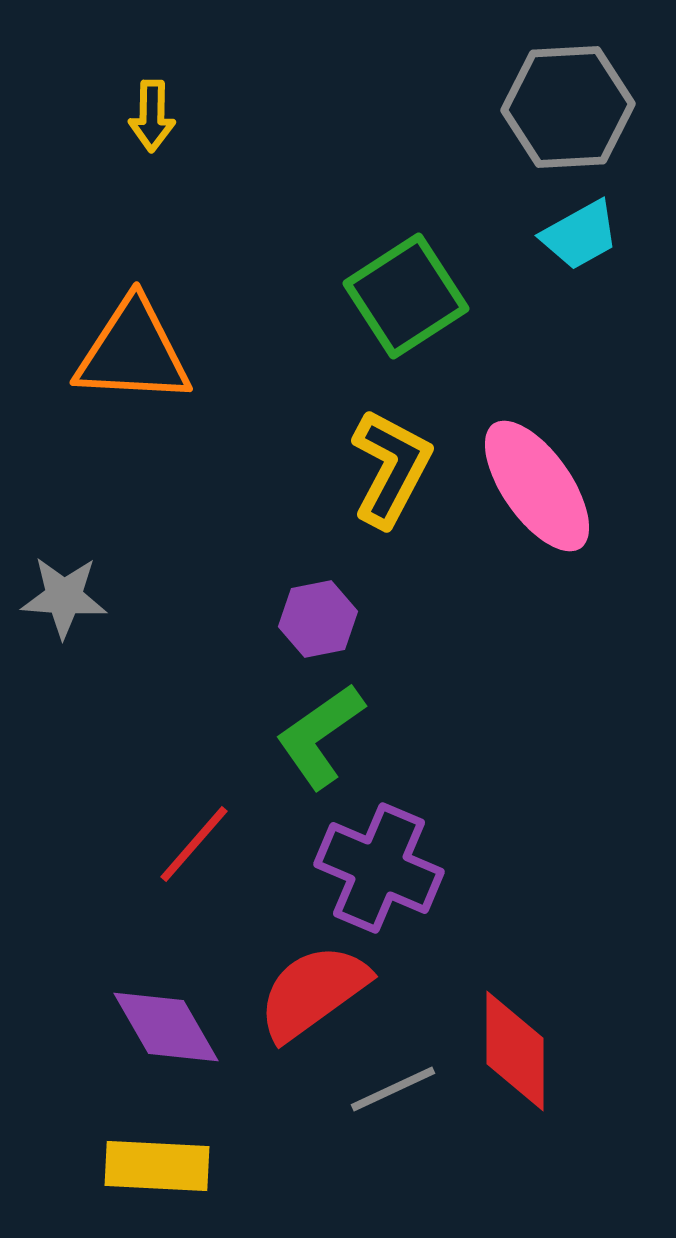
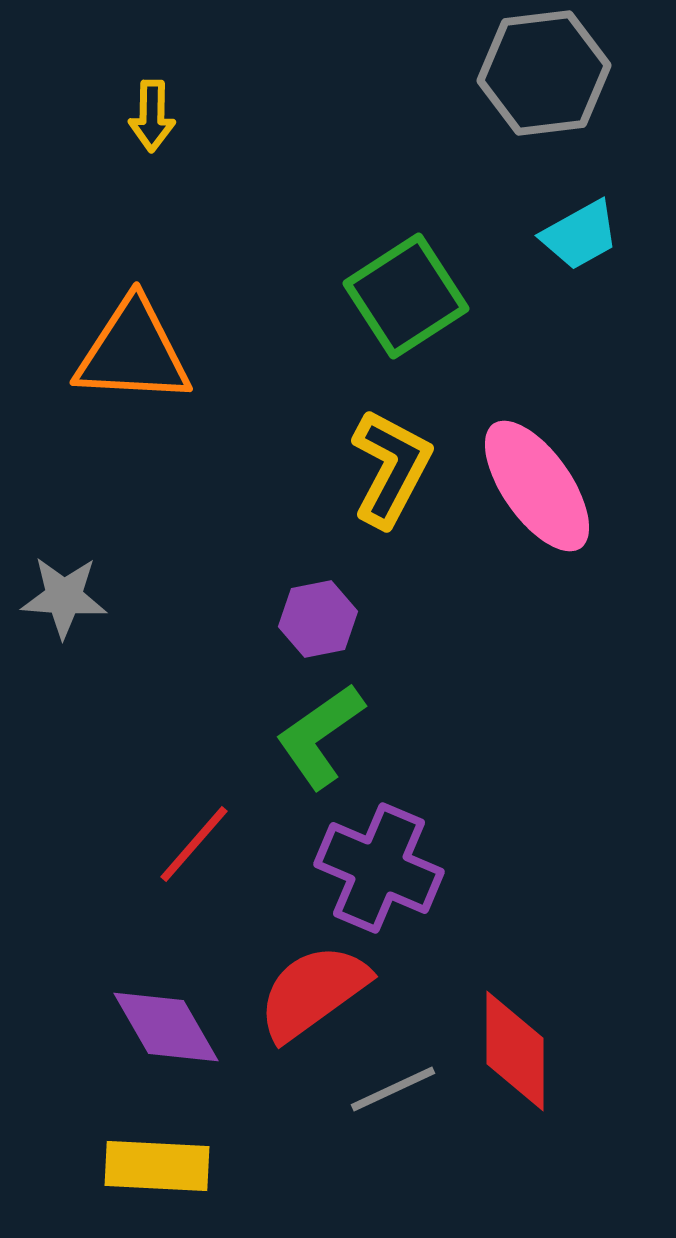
gray hexagon: moved 24 px left, 34 px up; rotated 4 degrees counterclockwise
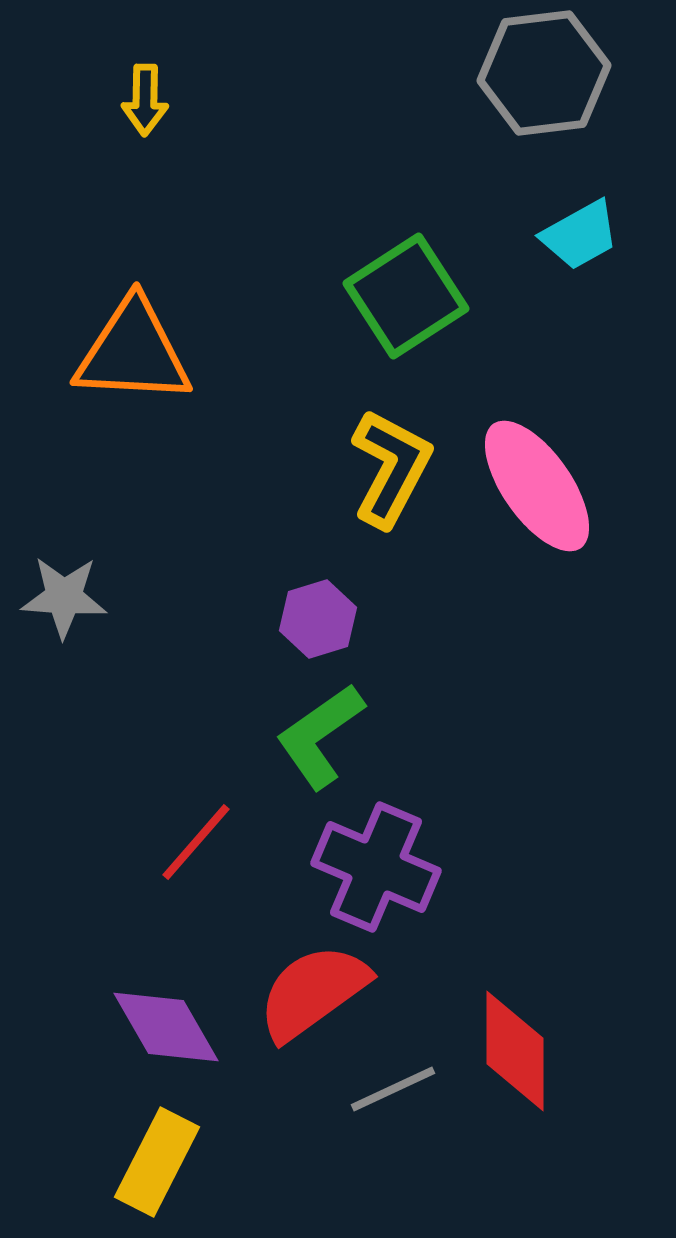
yellow arrow: moved 7 px left, 16 px up
purple hexagon: rotated 6 degrees counterclockwise
red line: moved 2 px right, 2 px up
purple cross: moved 3 px left, 1 px up
yellow rectangle: moved 4 px up; rotated 66 degrees counterclockwise
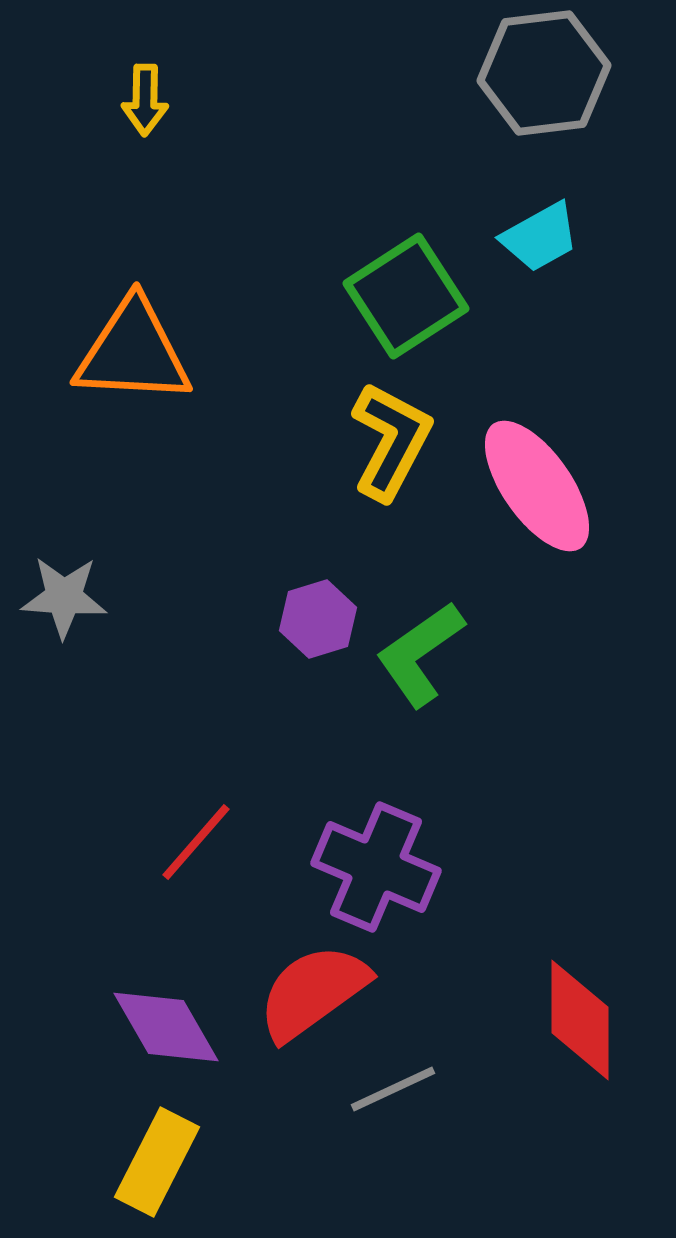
cyan trapezoid: moved 40 px left, 2 px down
yellow L-shape: moved 27 px up
green L-shape: moved 100 px right, 82 px up
red diamond: moved 65 px right, 31 px up
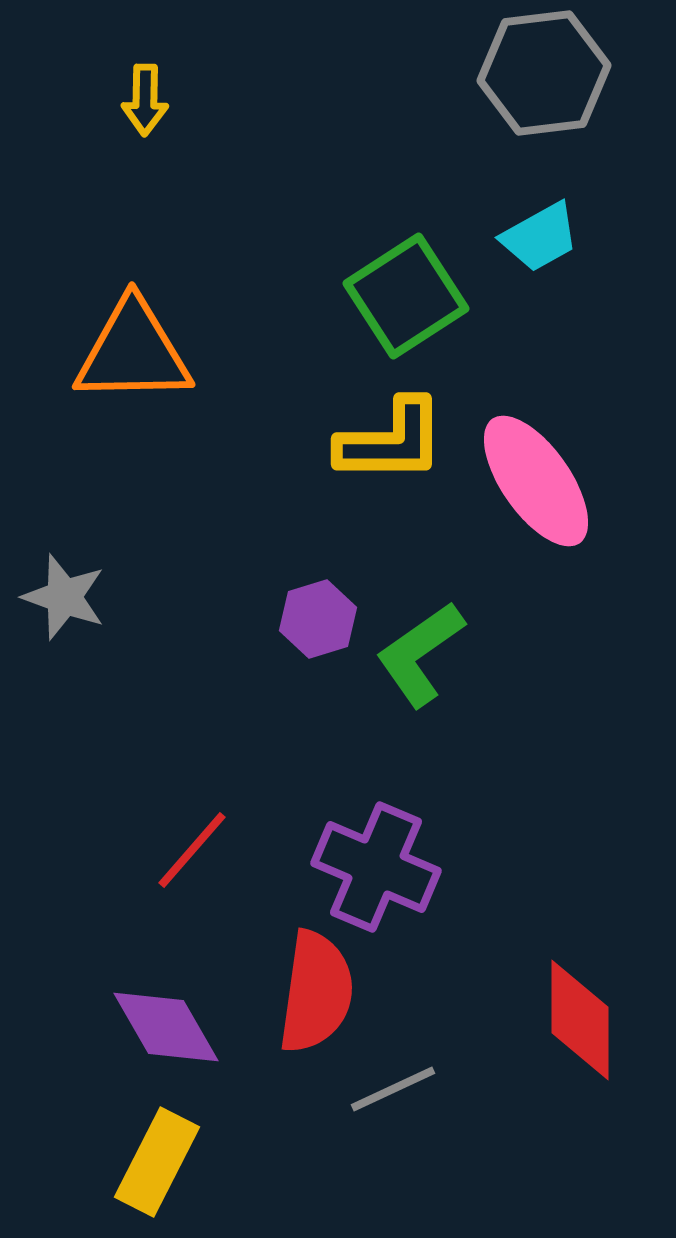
orange triangle: rotated 4 degrees counterclockwise
yellow L-shape: rotated 62 degrees clockwise
pink ellipse: moved 1 px left, 5 px up
gray star: rotated 16 degrees clockwise
red line: moved 4 px left, 8 px down
red semicircle: moved 3 px right; rotated 134 degrees clockwise
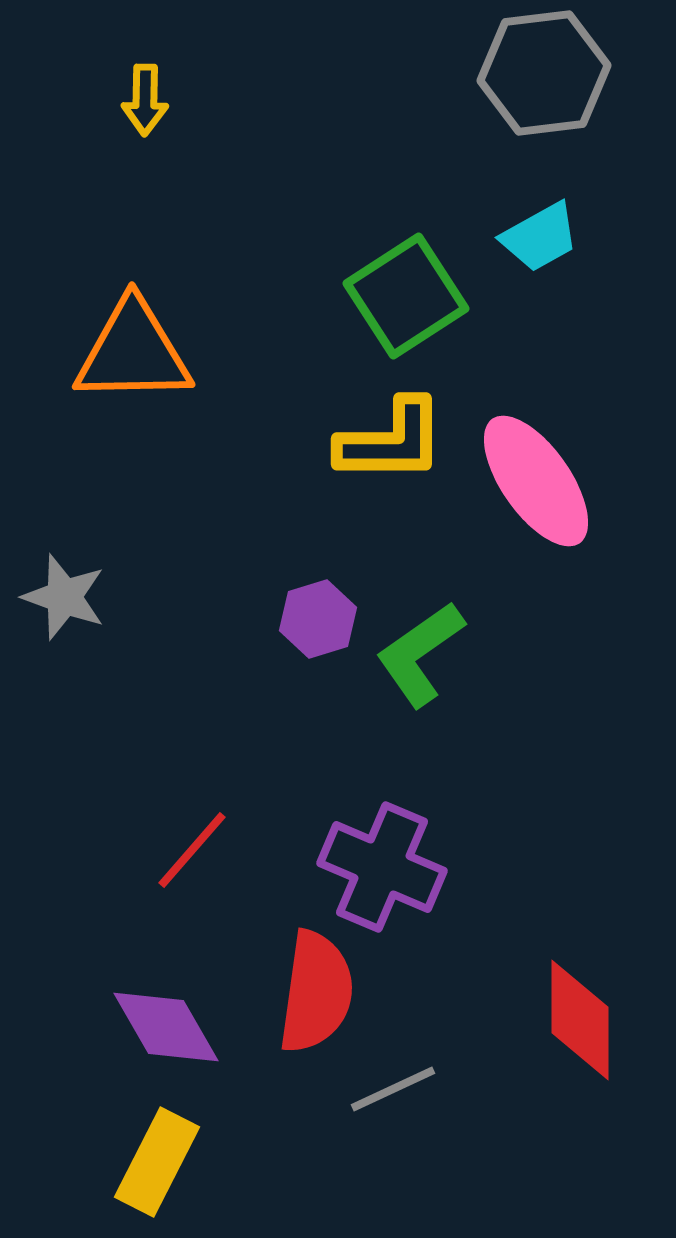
purple cross: moved 6 px right
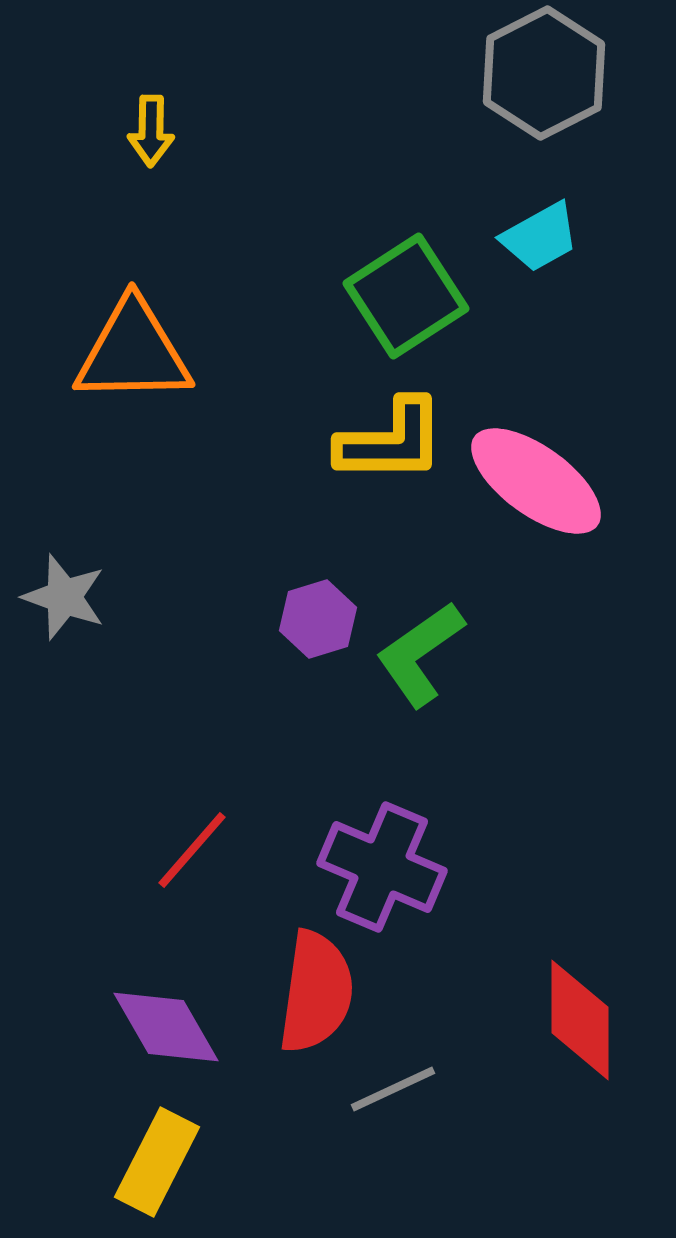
gray hexagon: rotated 20 degrees counterclockwise
yellow arrow: moved 6 px right, 31 px down
pink ellipse: rotated 19 degrees counterclockwise
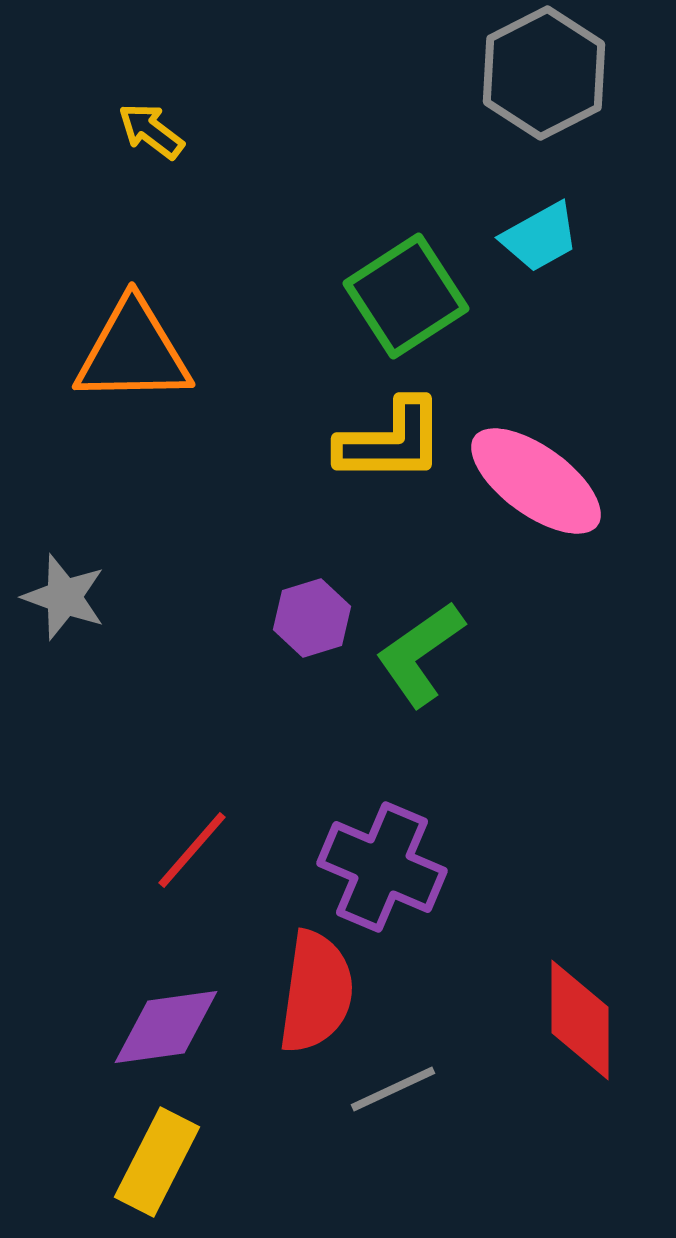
yellow arrow: rotated 126 degrees clockwise
purple hexagon: moved 6 px left, 1 px up
purple diamond: rotated 68 degrees counterclockwise
